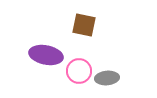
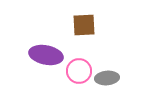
brown square: rotated 15 degrees counterclockwise
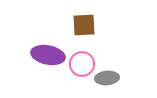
purple ellipse: moved 2 px right
pink circle: moved 3 px right, 7 px up
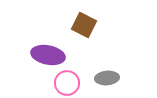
brown square: rotated 30 degrees clockwise
pink circle: moved 15 px left, 19 px down
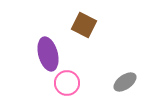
purple ellipse: moved 1 px up; rotated 64 degrees clockwise
gray ellipse: moved 18 px right, 4 px down; rotated 30 degrees counterclockwise
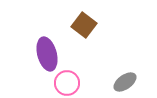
brown square: rotated 10 degrees clockwise
purple ellipse: moved 1 px left
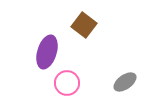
purple ellipse: moved 2 px up; rotated 32 degrees clockwise
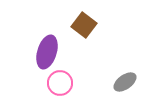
pink circle: moved 7 px left
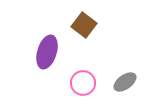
pink circle: moved 23 px right
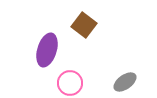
purple ellipse: moved 2 px up
pink circle: moved 13 px left
